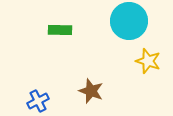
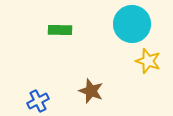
cyan circle: moved 3 px right, 3 px down
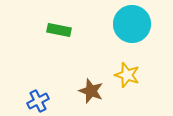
green rectangle: moved 1 px left; rotated 10 degrees clockwise
yellow star: moved 21 px left, 14 px down
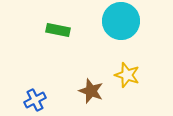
cyan circle: moved 11 px left, 3 px up
green rectangle: moved 1 px left
blue cross: moved 3 px left, 1 px up
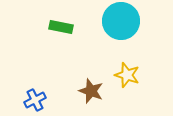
green rectangle: moved 3 px right, 3 px up
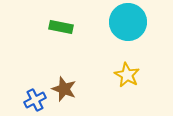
cyan circle: moved 7 px right, 1 px down
yellow star: rotated 10 degrees clockwise
brown star: moved 27 px left, 2 px up
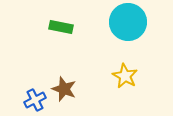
yellow star: moved 2 px left, 1 px down
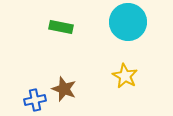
blue cross: rotated 15 degrees clockwise
